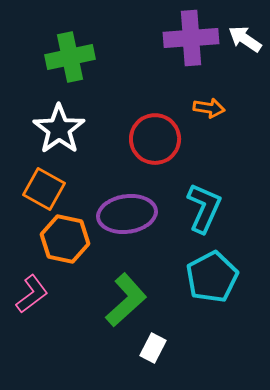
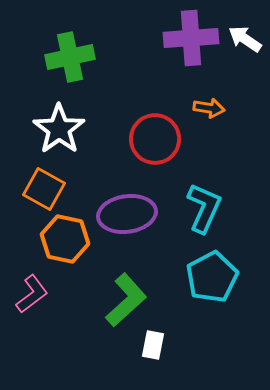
white rectangle: moved 3 px up; rotated 16 degrees counterclockwise
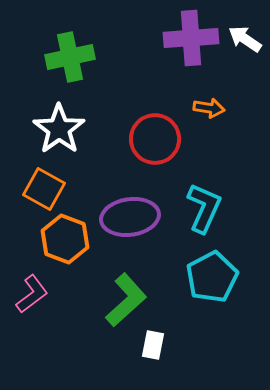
purple ellipse: moved 3 px right, 3 px down
orange hexagon: rotated 9 degrees clockwise
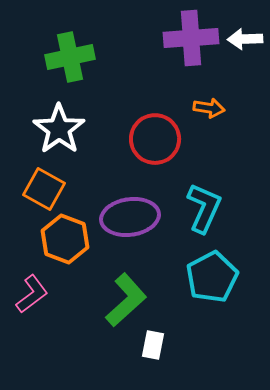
white arrow: rotated 36 degrees counterclockwise
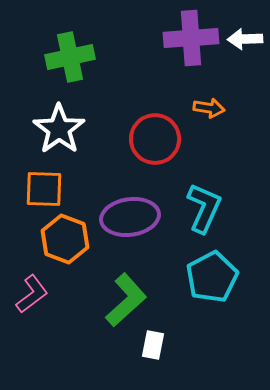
orange square: rotated 27 degrees counterclockwise
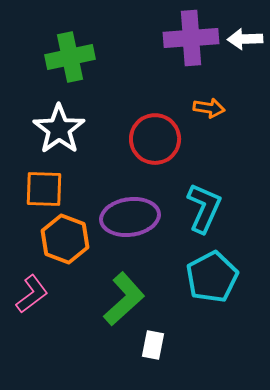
green L-shape: moved 2 px left, 1 px up
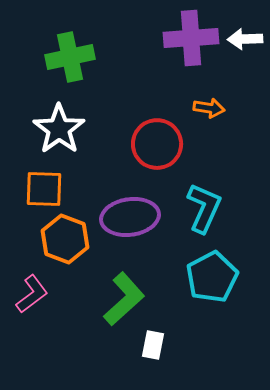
red circle: moved 2 px right, 5 px down
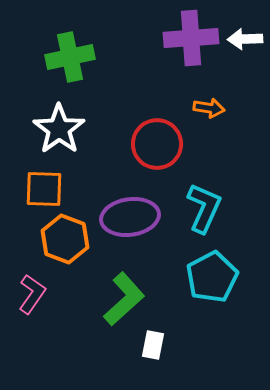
pink L-shape: rotated 18 degrees counterclockwise
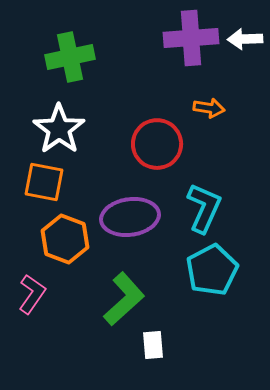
orange square: moved 7 px up; rotated 9 degrees clockwise
cyan pentagon: moved 7 px up
white rectangle: rotated 16 degrees counterclockwise
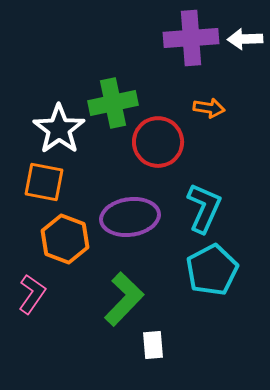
green cross: moved 43 px right, 46 px down
red circle: moved 1 px right, 2 px up
green L-shape: rotated 4 degrees counterclockwise
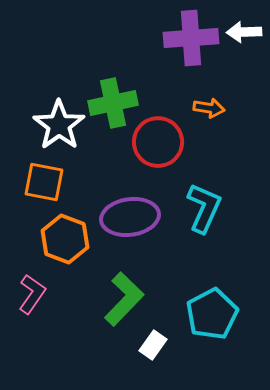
white arrow: moved 1 px left, 7 px up
white star: moved 4 px up
cyan pentagon: moved 44 px down
white rectangle: rotated 40 degrees clockwise
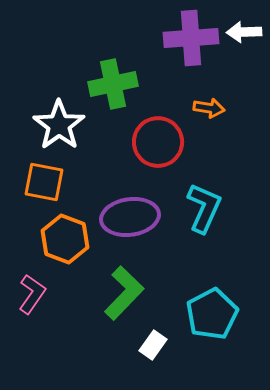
green cross: moved 19 px up
green L-shape: moved 6 px up
